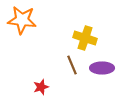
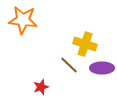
orange star: moved 1 px right
yellow cross: moved 6 px down
brown line: moved 3 px left; rotated 24 degrees counterclockwise
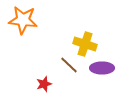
red star: moved 3 px right, 3 px up
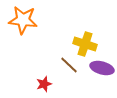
purple ellipse: rotated 15 degrees clockwise
